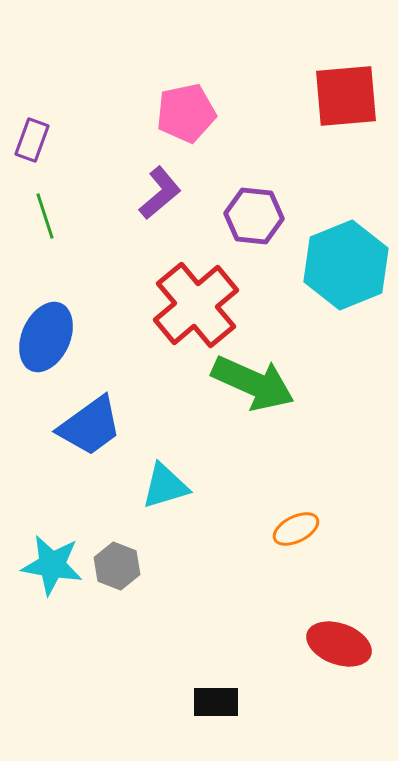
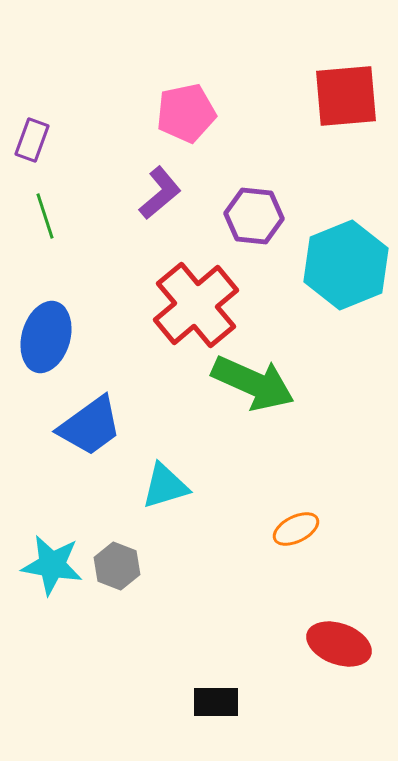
blue ellipse: rotated 8 degrees counterclockwise
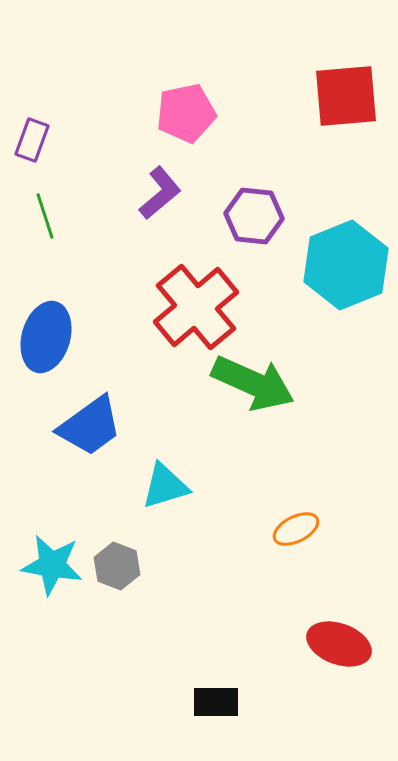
red cross: moved 2 px down
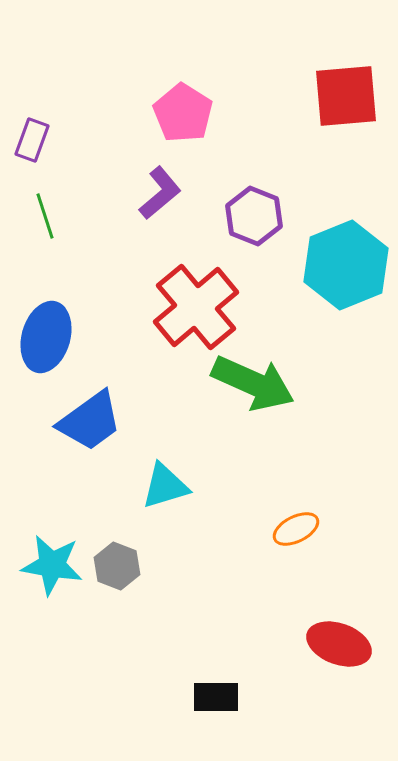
pink pentagon: moved 3 px left; rotated 28 degrees counterclockwise
purple hexagon: rotated 16 degrees clockwise
blue trapezoid: moved 5 px up
black rectangle: moved 5 px up
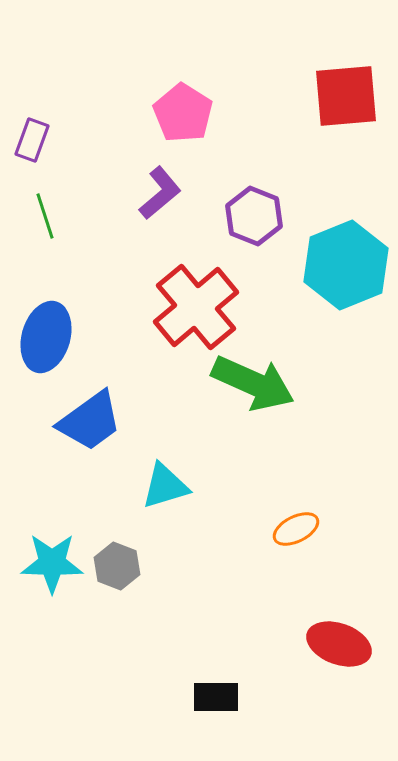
cyan star: moved 2 px up; rotated 8 degrees counterclockwise
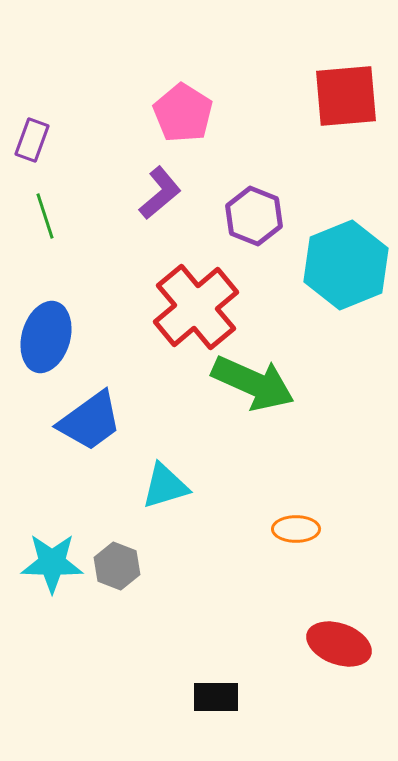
orange ellipse: rotated 27 degrees clockwise
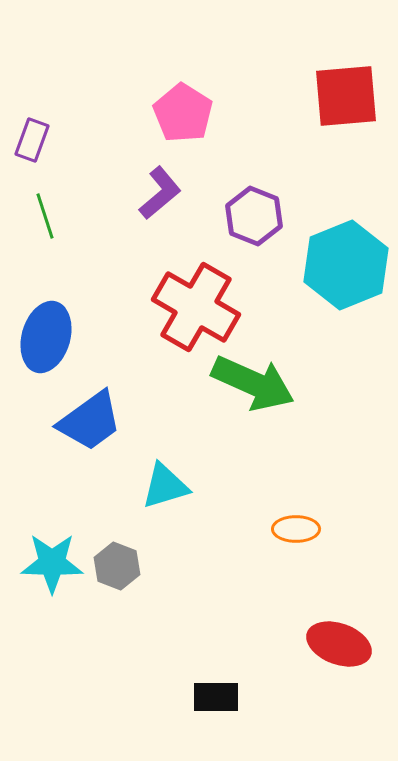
red cross: rotated 20 degrees counterclockwise
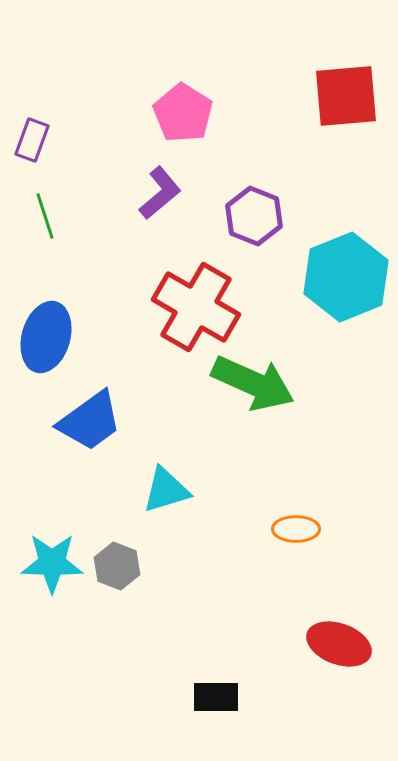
cyan hexagon: moved 12 px down
cyan triangle: moved 1 px right, 4 px down
